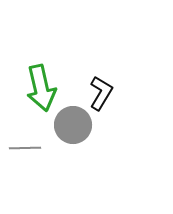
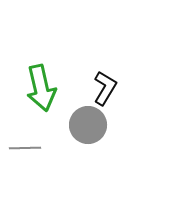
black L-shape: moved 4 px right, 5 px up
gray circle: moved 15 px right
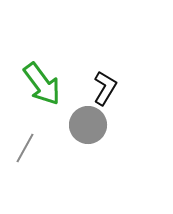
green arrow: moved 1 px right, 4 px up; rotated 24 degrees counterclockwise
gray line: rotated 60 degrees counterclockwise
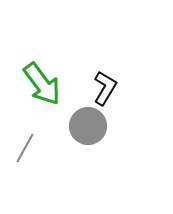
gray circle: moved 1 px down
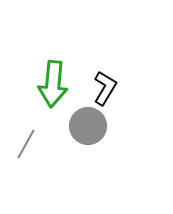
green arrow: moved 11 px right; rotated 42 degrees clockwise
gray line: moved 1 px right, 4 px up
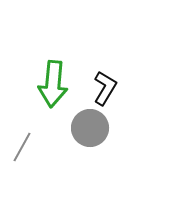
gray circle: moved 2 px right, 2 px down
gray line: moved 4 px left, 3 px down
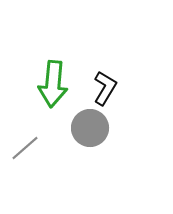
gray line: moved 3 px right, 1 px down; rotated 20 degrees clockwise
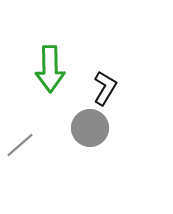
green arrow: moved 3 px left, 15 px up; rotated 6 degrees counterclockwise
gray line: moved 5 px left, 3 px up
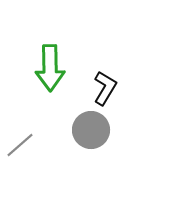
green arrow: moved 1 px up
gray circle: moved 1 px right, 2 px down
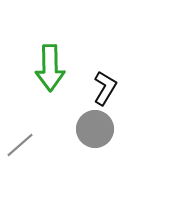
gray circle: moved 4 px right, 1 px up
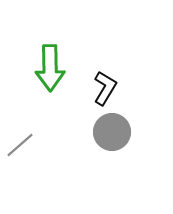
gray circle: moved 17 px right, 3 px down
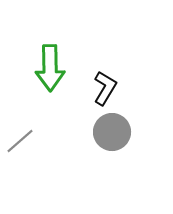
gray line: moved 4 px up
